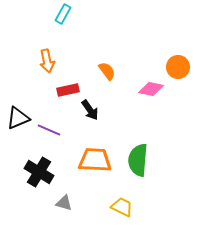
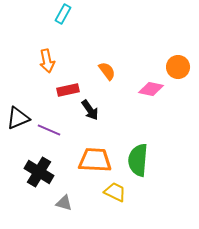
yellow trapezoid: moved 7 px left, 15 px up
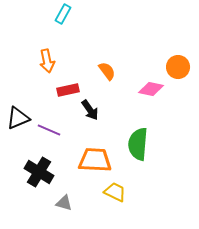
green semicircle: moved 16 px up
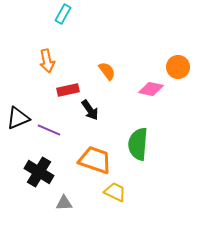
orange trapezoid: rotated 16 degrees clockwise
gray triangle: rotated 18 degrees counterclockwise
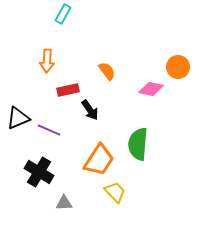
orange arrow: rotated 15 degrees clockwise
orange trapezoid: moved 4 px right; rotated 104 degrees clockwise
yellow trapezoid: rotated 20 degrees clockwise
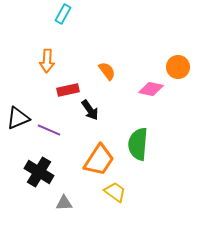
yellow trapezoid: rotated 10 degrees counterclockwise
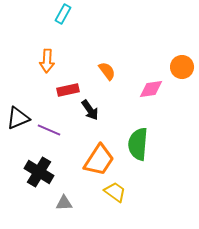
orange circle: moved 4 px right
pink diamond: rotated 20 degrees counterclockwise
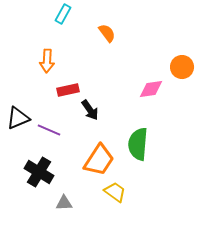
orange semicircle: moved 38 px up
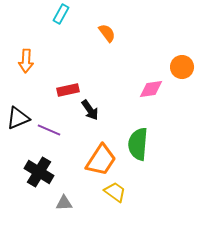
cyan rectangle: moved 2 px left
orange arrow: moved 21 px left
orange trapezoid: moved 2 px right
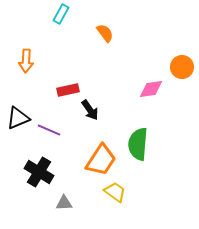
orange semicircle: moved 2 px left
